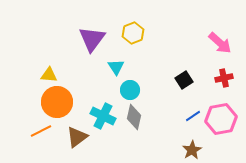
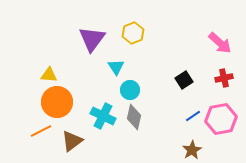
brown triangle: moved 5 px left, 4 px down
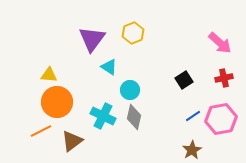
cyan triangle: moved 7 px left; rotated 24 degrees counterclockwise
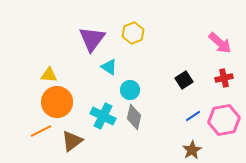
pink hexagon: moved 3 px right, 1 px down
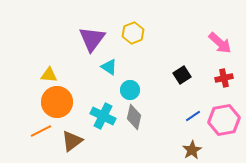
black square: moved 2 px left, 5 px up
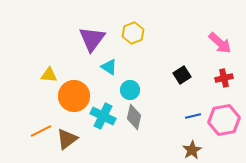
orange circle: moved 17 px right, 6 px up
blue line: rotated 21 degrees clockwise
brown triangle: moved 5 px left, 2 px up
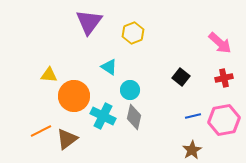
purple triangle: moved 3 px left, 17 px up
black square: moved 1 px left, 2 px down; rotated 18 degrees counterclockwise
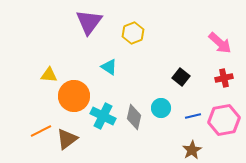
cyan circle: moved 31 px right, 18 px down
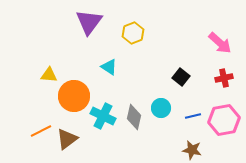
brown star: rotated 30 degrees counterclockwise
